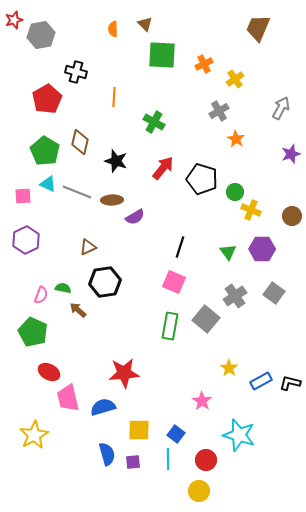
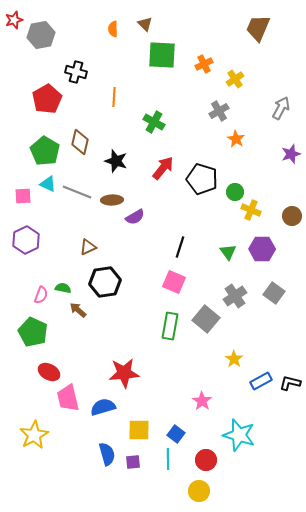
yellow star at (229, 368): moved 5 px right, 9 px up
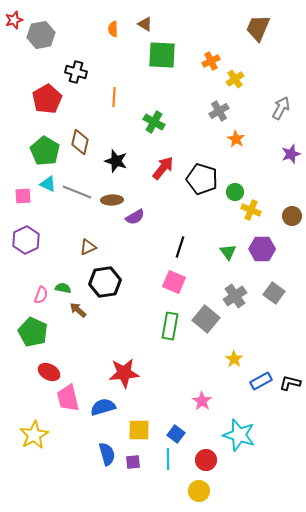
brown triangle at (145, 24): rotated 14 degrees counterclockwise
orange cross at (204, 64): moved 7 px right, 3 px up
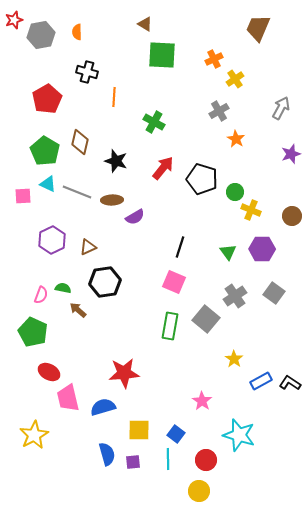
orange semicircle at (113, 29): moved 36 px left, 3 px down
orange cross at (211, 61): moved 3 px right, 2 px up
black cross at (76, 72): moved 11 px right
purple hexagon at (26, 240): moved 26 px right
black L-shape at (290, 383): rotated 20 degrees clockwise
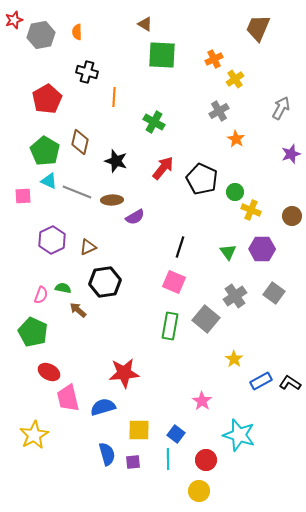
black pentagon at (202, 179): rotated 8 degrees clockwise
cyan triangle at (48, 184): moved 1 px right, 3 px up
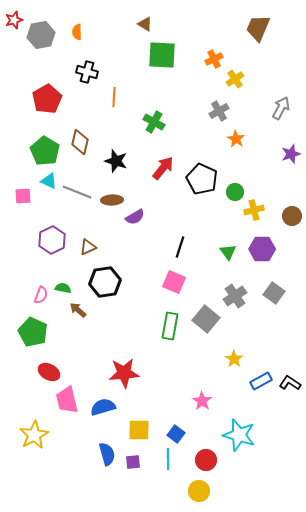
yellow cross at (251, 210): moved 3 px right; rotated 36 degrees counterclockwise
pink trapezoid at (68, 398): moved 1 px left, 2 px down
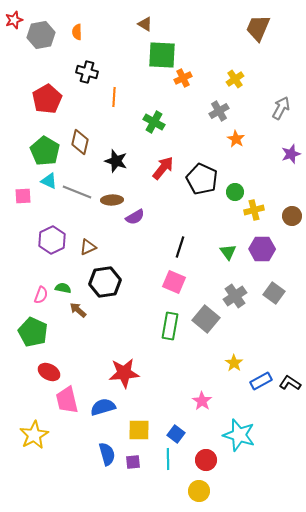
orange cross at (214, 59): moved 31 px left, 19 px down
yellow star at (234, 359): moved 4 px down
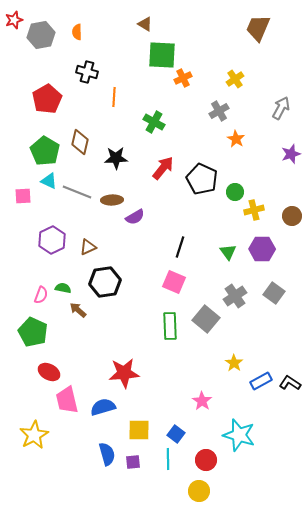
black star at (116, 161): moved 3 px up; rotated 20 degrees counterclockwise
green rectangle at (170, 326): rotated 12 degrees counterclockwise
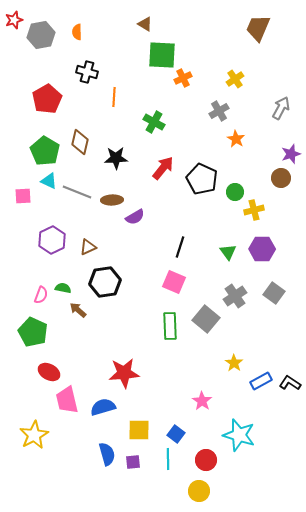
brown circle at (292, 216): moved 11 px left, 38 px up
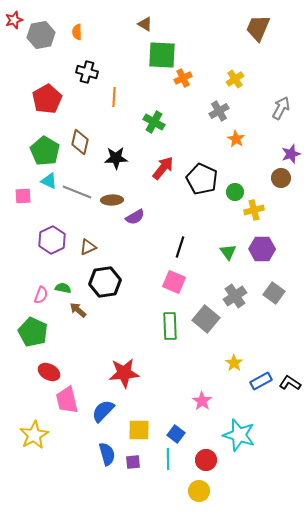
blue semicircle at (103, 407): moved 4 px down; rotated 30 degrees counterclockwise
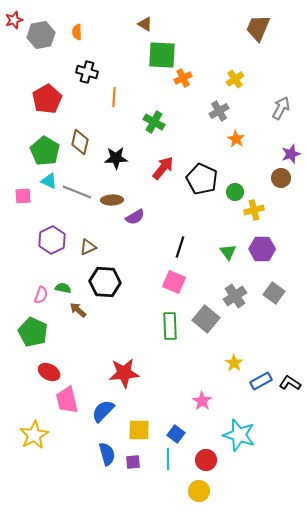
black hexagon at (105, 282): rotated 12 degrees clockwise
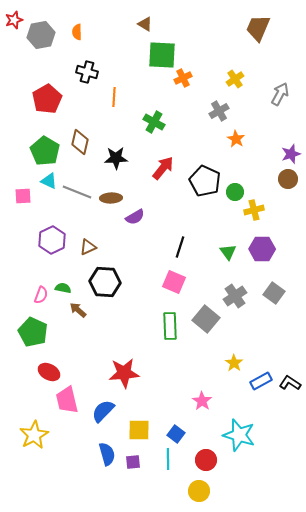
gray arrow at (281, 108): moved 1 px left, 14 px up
brown circle at (281, 178): moved 7 px right, 1 px down
black pentagon at (202, 179): moved 3 px right, 2 px down
brown ellipse at (112, 200): moved 1 px left, 2 px up
